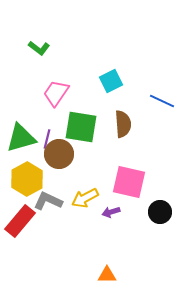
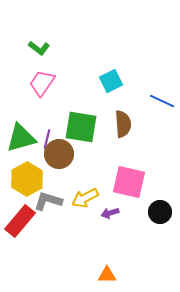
pink trapezoid: moved 14 px left, 10 px up
gray L-shape: rotated 8 degrees counterclockwise
purple arrow: moved 1 px left, 1 px down
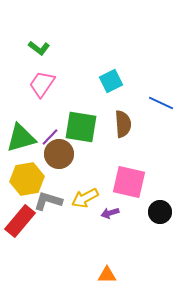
pink trapezoid: moved 1 px down
blue line: moved 1 px left, 2 px down
purple line: moved 3 px right, 2 px up; rotated 30 degrees clockwise
yellow hexagon: rotated 20 degrees clockwise
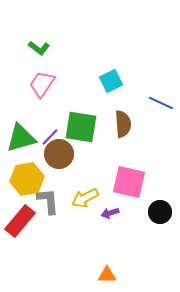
gray L-shape: rotated 68 degrees clockwise
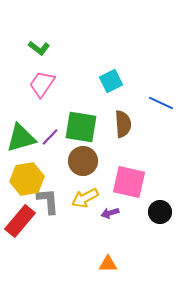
brown circle: moved 24 px right, 7 px down
orange triangle: moved 1 px right, 11 px up
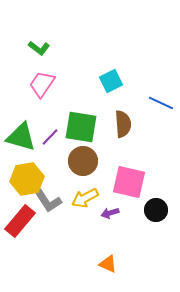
green triangle: moved 1 px up; rotated 32 degrees clockwise
gray L-shape: rotated 152 degrees clockwise
black circle: moved 4 px left, 2 px up
orange triangle: rotated 24 degrees clockwise
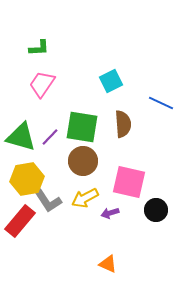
green L-shape: rotated 40 degrees counterclockwise
green square: moved 1 px right
